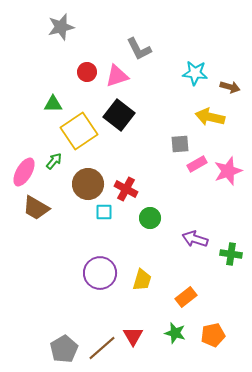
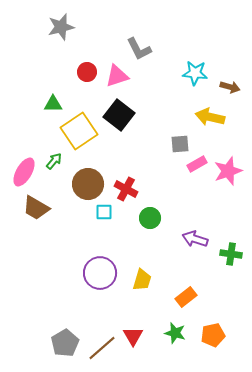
gray pentagon: moved 1 px right, 6 px up
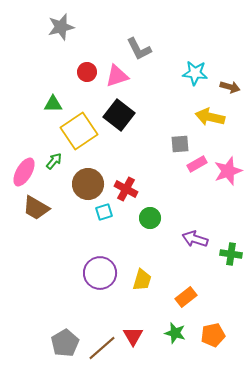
cyan square: rotated 18 degrees counterclockwise
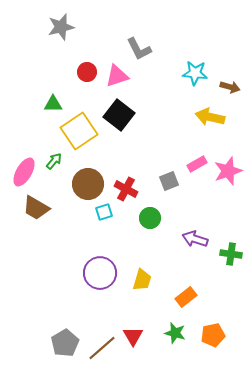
gray square: moved 11 px left, 37 px down; rotated 18 degrees counterclockwise
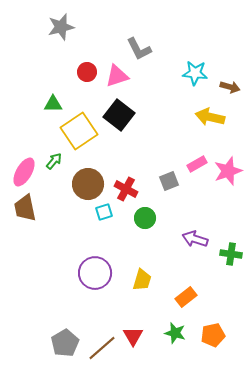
brown trapezoid: moved 11 px left; rotated 48 degrees clockwise
green circle: moved 5 px left
purple circle: moved 5 px left
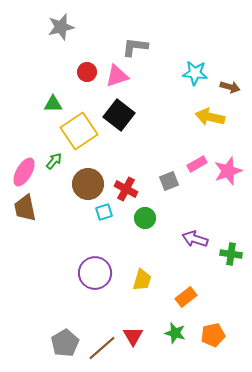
gray L-shape: moved 4 px left, 2 px up; rotated 124 degrees clockwise
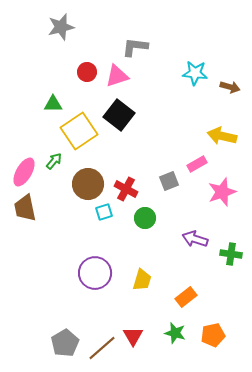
yellow arrow: moved 12 px right, 19 px down
pink star: moved 6 px left, 21 px down
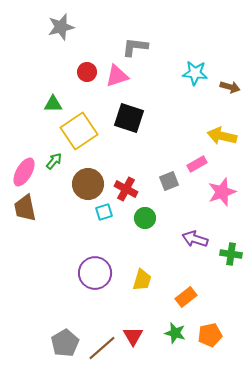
black square: moved 10 px right, 3 px down; rotated 20 degrees counterclockwise
orange pentagon: moved 3 px left
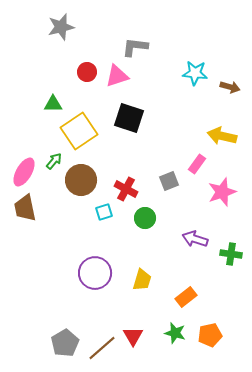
pink rectangle: rotated 24 degrees counterclockwise
brown circle: moved 7 px left, 4 px up
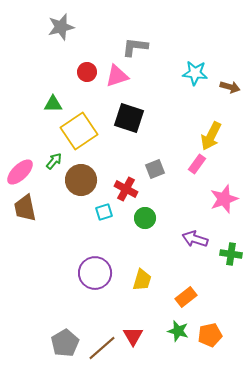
yellow arrow: moved 11 px left; rotated 76 degrees counterclockwise
pink ellipse: moved 4 px left; rotated 16 degrees clockwise
gray square: moved 14 px left, 12 px up
pink star: moved 2 px right, 7 px down
green star: moved 3 px right, 2 px up
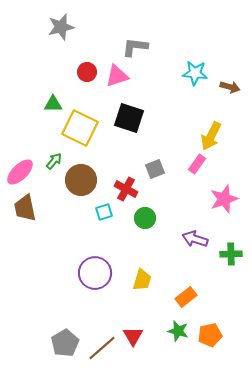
yellow square: moved 1 px right, 3 px up; rotated 30 degrees counterclockwise
green cross: rotated 10 degrees counterclockwise
